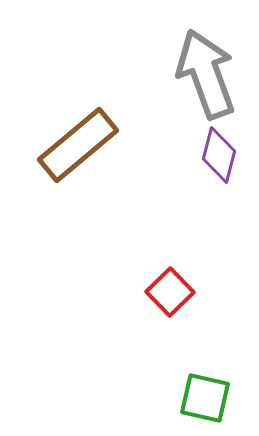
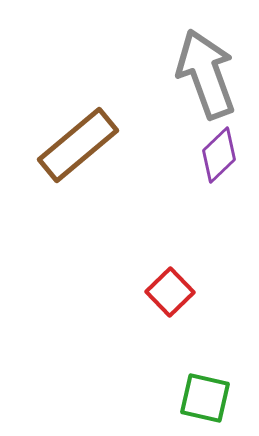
purple diamond: rotated 32 degrees clockwise
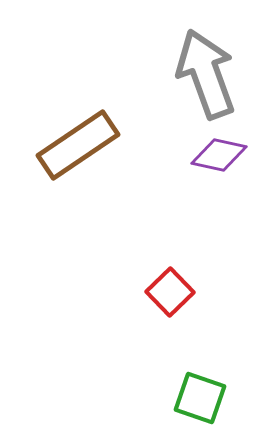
brown rectangle: rotated 6 degrees clockwise
purple diamond: rotated 56 degrees clockwise
green square: moved 5 px left; rotated 6 degrees clockwise
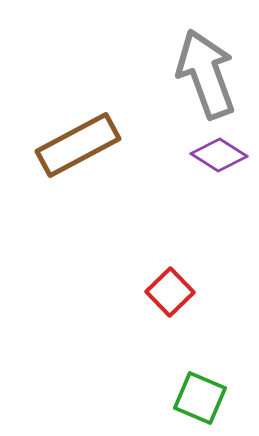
brown rectangle: rotated 6 degrees clockwise
purple diamond: rotated 20 degrees clockwise
green square: rotated 4 degrees clockwise
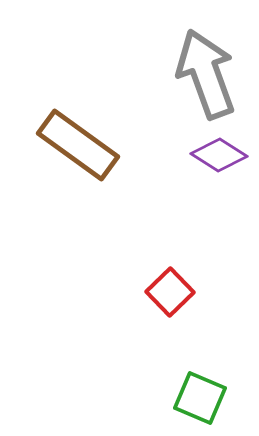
brown rectangle: rotated 64 degrees clockwise
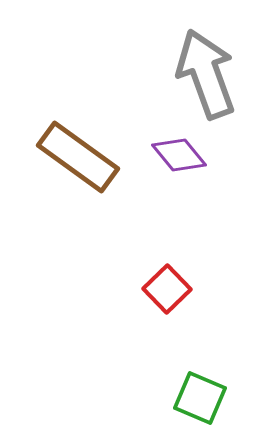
brown rectangle: moved 12 px down
purple diamond: moved 40 px left; rotated 18 degrees clockwise
red square: moved 3 px left, 3 px up
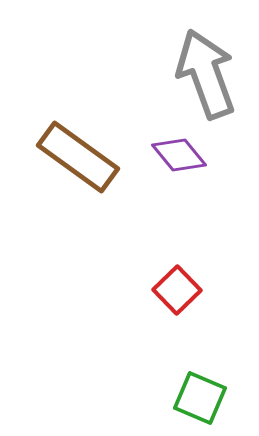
red square: moved 10 px right, 1 px down
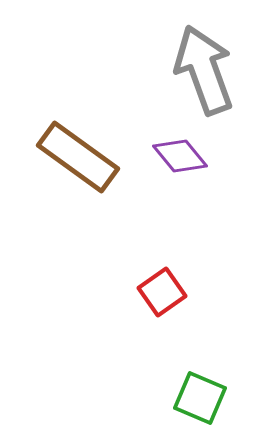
gray arrow: moved 2 px left, 4 px up
purple diamond: moved 1 px right, 1 px down
red square: moved 15 px left, 2 px down; rotated 9 degrees clockwise
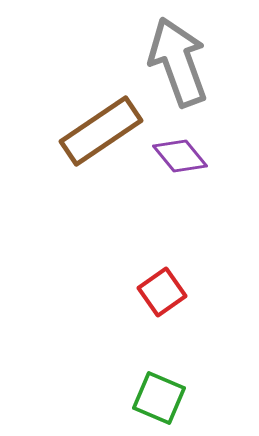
gray arrow: moved 26 px left, 8 px up
brown rectangle: moved 23 px right, 26 px up; rotated 70 degrees counterclockwise
green square: moved 41 px left
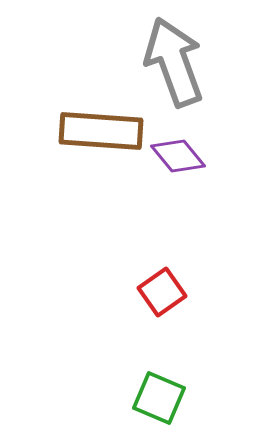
gray arrow: moved 4 px left
brown rectangle: rotated 38 degrees clockwise
purple diamond: moved 2 px left
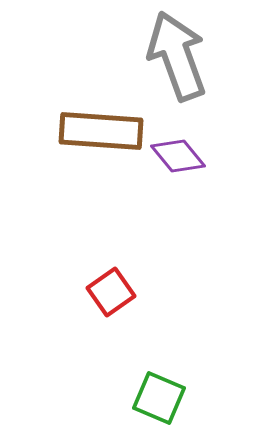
gray arrow: moved 3 px right, 6 px up
red square: moved 51 px left
